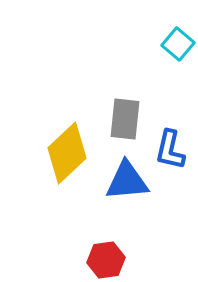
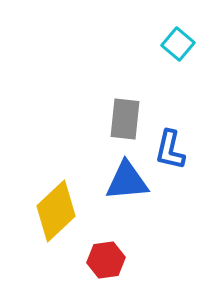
yellow diamond: moved 11 px left, 58 px down
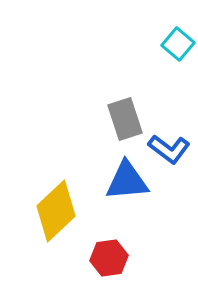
gray rectangle: rotated 24 degrees counterclockwise
blue L-shape: moved 1 px left, 1 px up; rotated 66 degrees counterclockwise
red hexagon: moved 3 px right, 2 px up
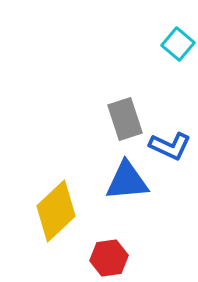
blue L-shape: moved 1 px right, 3 px up; rotated 12 degrees counterclockwise
